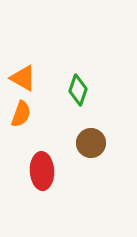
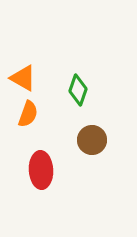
orange semicircle: moved 7 px right
brown circle: moved 1 px right, 3 px up
red ellipse: moved 1 px left, 1 px up
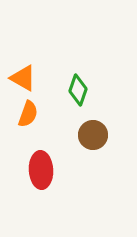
brown circle: moved 1 px right, 5 px up
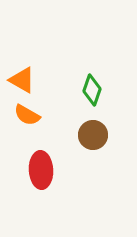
orange triangle: moved 1 px left, 2 px down
green diamond: moved 14 px right
orange semicircle: moved 1 px left, 1 px down; rotated 100 degrees clockwise
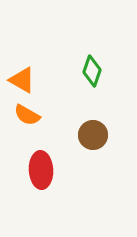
green diamond: moved 19 px up
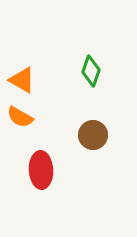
green diamond: moved 1 px left
orange semicircle: moved 7 px left, 2 px down
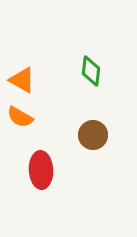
green diamond: rotated 12 degrees counterclockwise
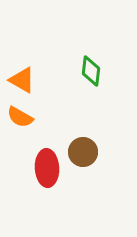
brown circle: moved 10 px left, 17 px down
red ellipse: moved 6 px right, 2 px up
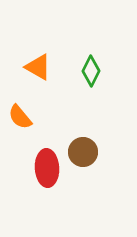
green diamond: rotated 20 degrees clockwise
orange triangle: moved 16 px right, 13 px up
orange semicircle: rotated 20 degrees clockwise
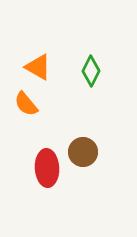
orange semicircle: moved 6 px right, 13 px up
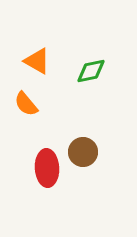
orange triangle: moved 1 px left, 6 px up
green diamond: rotated 52 degrees clockwise
